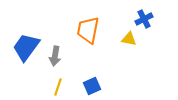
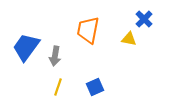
blue cross: rotated 18 degrees counterclockwise
blue square: moved 3 px right, 1 px down
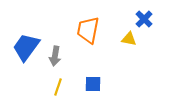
blue square: moved 2 px left, 3 px up; rotated 24 degrees clockwise
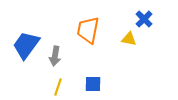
blue trapezoid: moved 2 px up
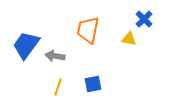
gray arrow: rotated 90 degrees clockwise
blue square: rotated 12 degrees counterclockwise
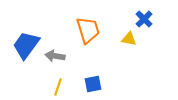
orange trapezoid: rotated 152 degrees clockwise
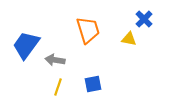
gray arrow: moved 4 px down
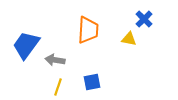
orange trapezoid: rotated 20 degrees clockwise
blue square: moved 1 px left, 2 px up
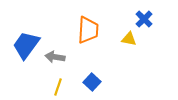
gray arrow: moved 3 px up
blue square: rotated 36 degrees counterclockwise
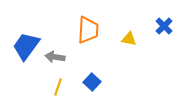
blue cross: moved 20 px right, 7 px down
blue trapezoid: moved 1 px down
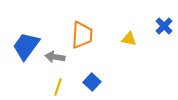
orange trapezoid: moved 6 px left, 5 px down
